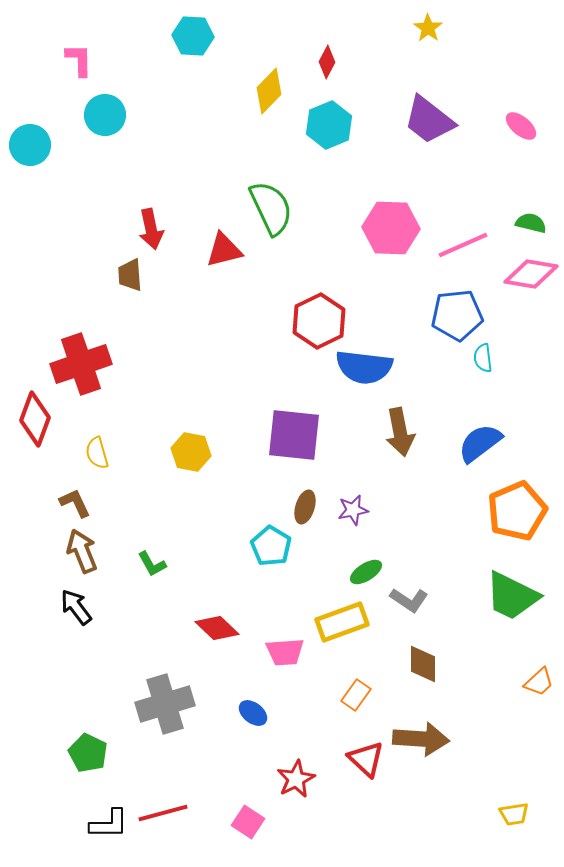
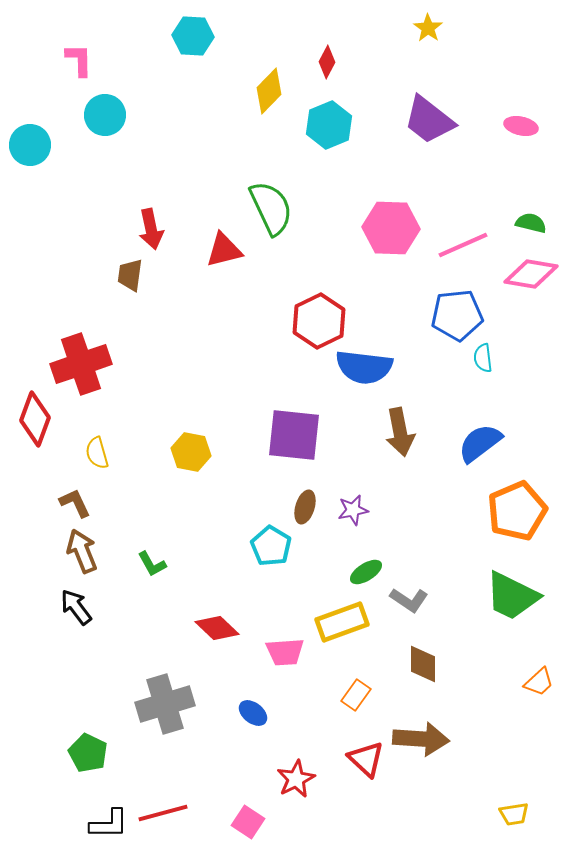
pink ellipse at (521, 126): rotated 28 degrees counterclockwise
brown trapezoid at (130, 275): rotated 12 degrees clockwise
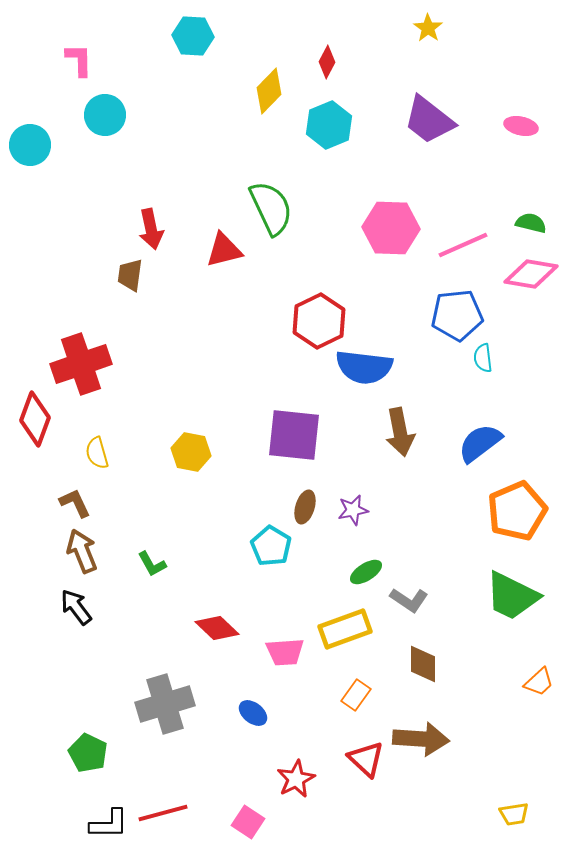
yellow rectangle at (342, 622): moved 3 px right, 7 px down
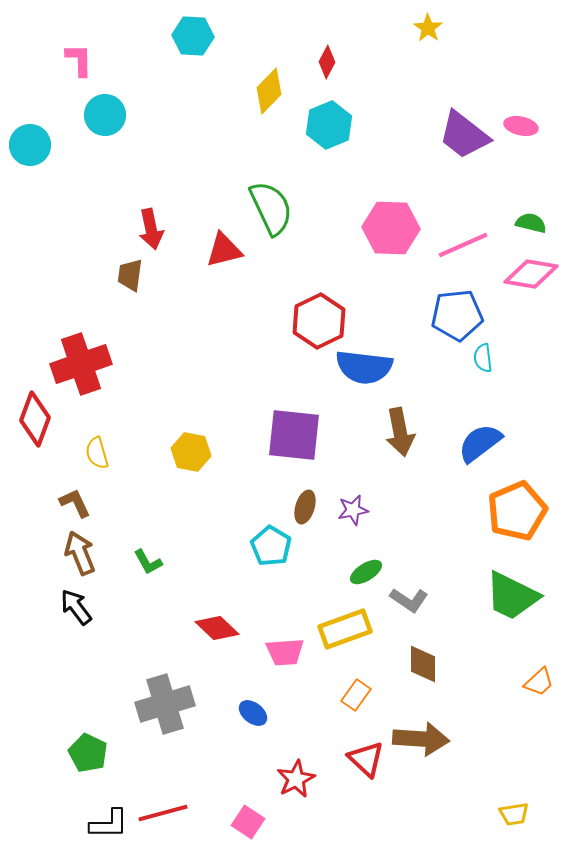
purple trapezoid at (429, 120): moved 35 px right, 15 px down
brown arrow at (82, 551): moved 2 px left, 2 px down
green L-shape at (152, 564): moved 4 px left, 2 px up
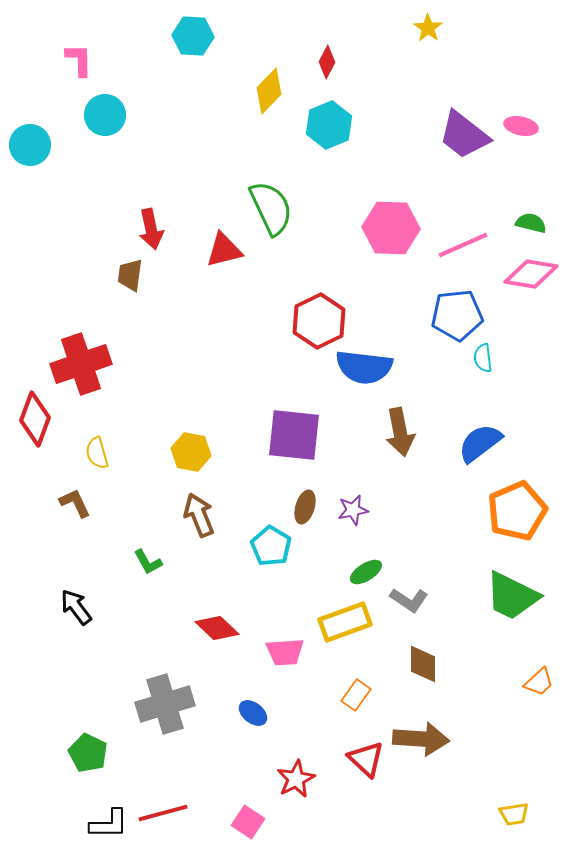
brown arrow at (80, 553): moved 119 px right, 38 px up
yellow rectangle at (345, 629): moved 7 px up
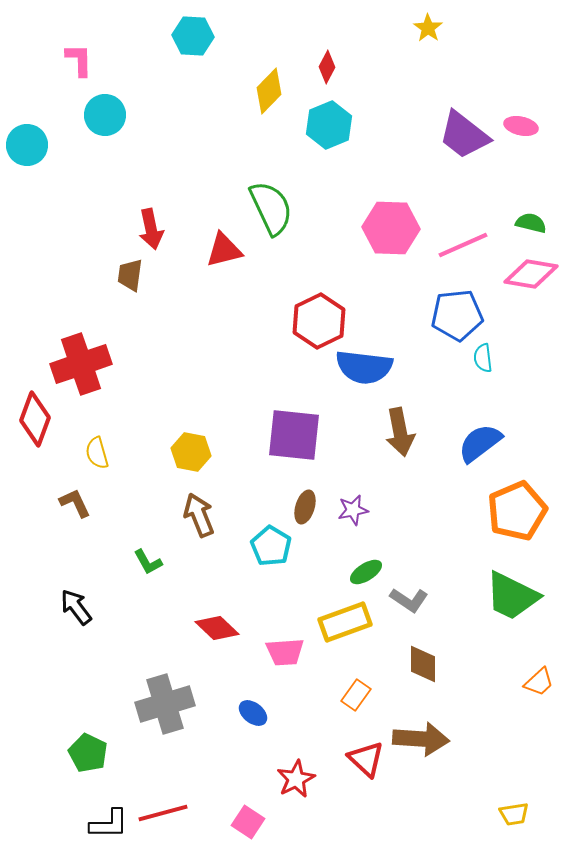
red diamond at (327, 62): moved 5 px down
cyan circle at (30, 145): moved 3 px left
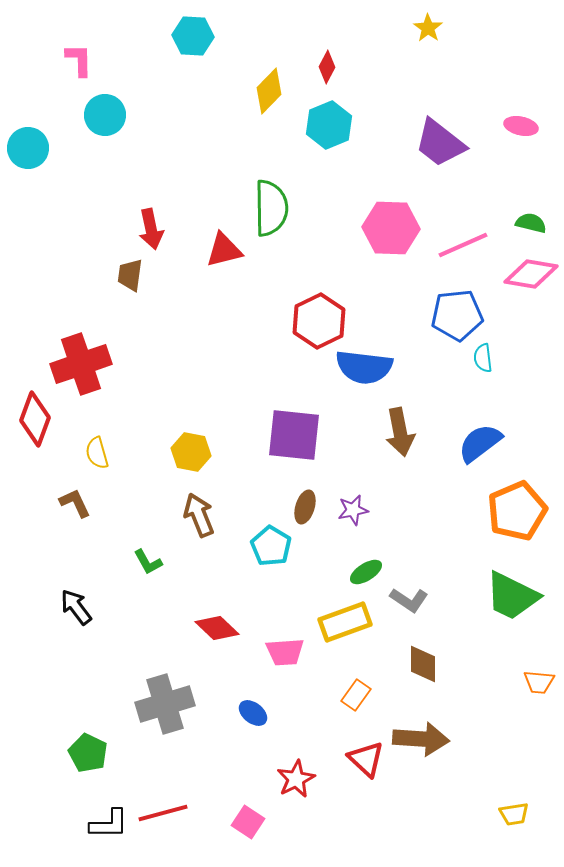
purple trapezoid at (464, 135): moved 24 px left, 8 px down
cyan circle at (27, 145): moved 1 px right, 3 px down
green semicircle at (271, 208): rotated 24 degrees clockwise
orange trapezoid at (539, 682): rotated 48 degrees clockwise
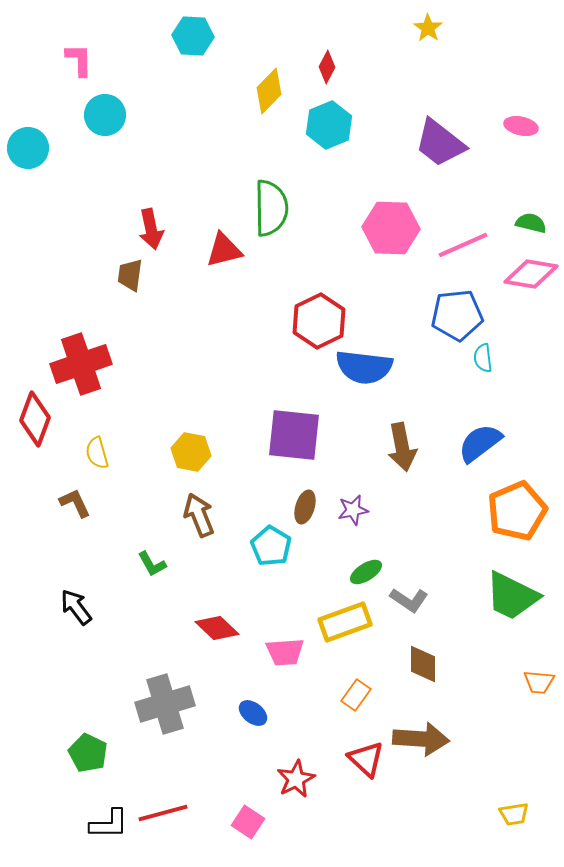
brown arrow at (400, 432): moved 2 px right, 15 px down
green L-shape at (148, 562): moved 4 px right, 2 px down
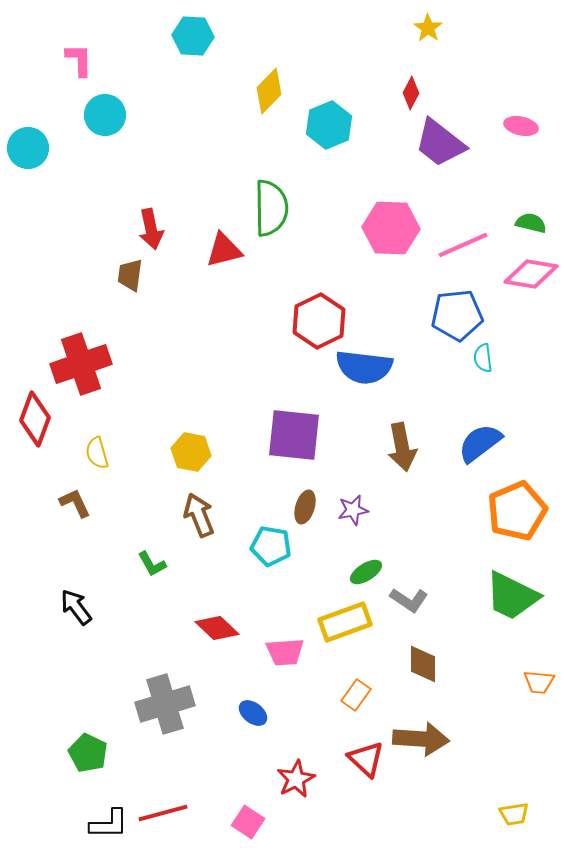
red diamond at (327, 67): moved 84 px right, 26 px down
cyan pentagon at (271, 546): rotated 21 degrees counterclockwise
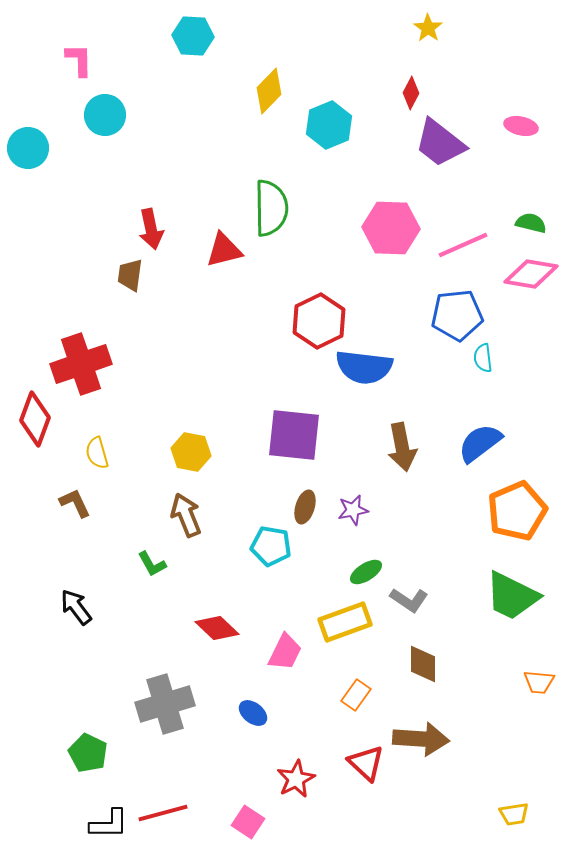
brown arrow at (199, 515): moved 13 px left
pink trapezoid at (285, 652): rotated 60 degrees counterclockwise
red triangle at (366, 759): moved 4 px down
